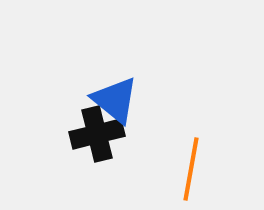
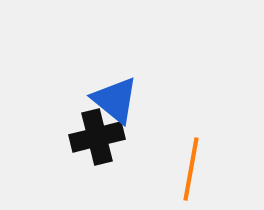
black cross: moved 3 px down
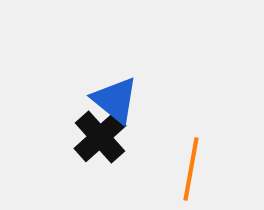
black cross: moved 3 px right; rotated 28 degrees counterclockwise
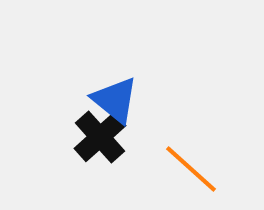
orange line: rotated 58 degrees counterclockwise
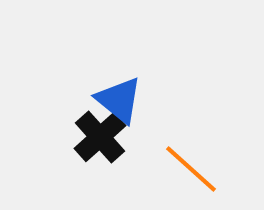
blue triangle: moved 4 px right
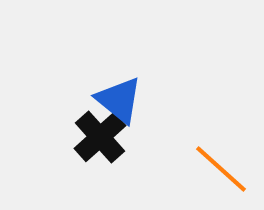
orange line: moved 30 px right
